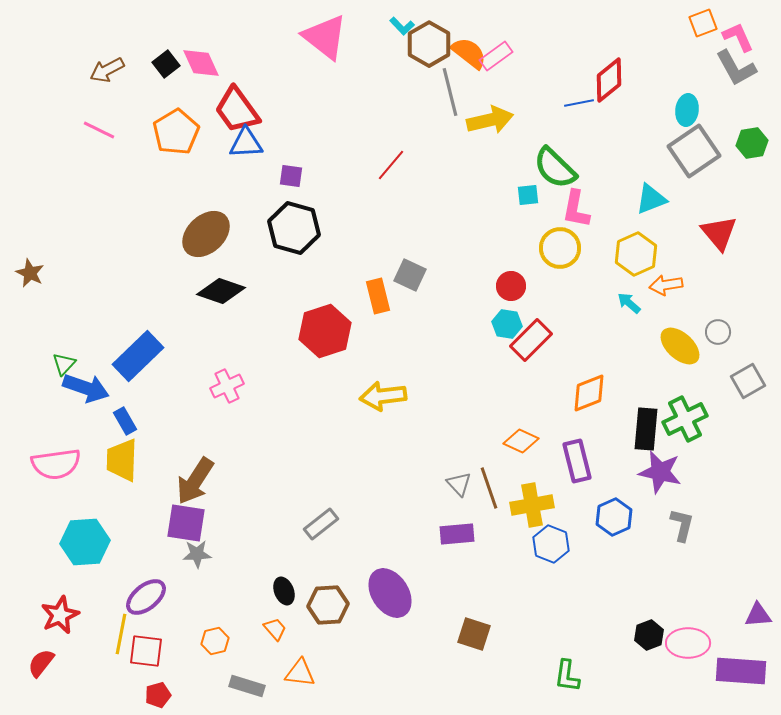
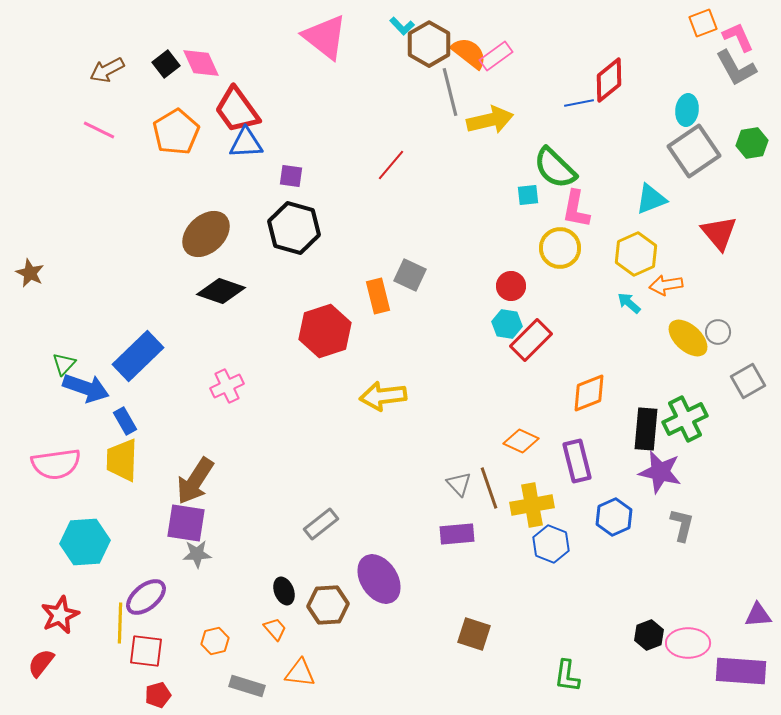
yellow ellipse at (680, 346): moved 8 px right, 8 px up
purple ellipse at (390, 593): moved 11 px left, 14 px up
yellow line at (121, 634): moved 1 px left, 11 px up; rotated 9 degrees counterclockwise
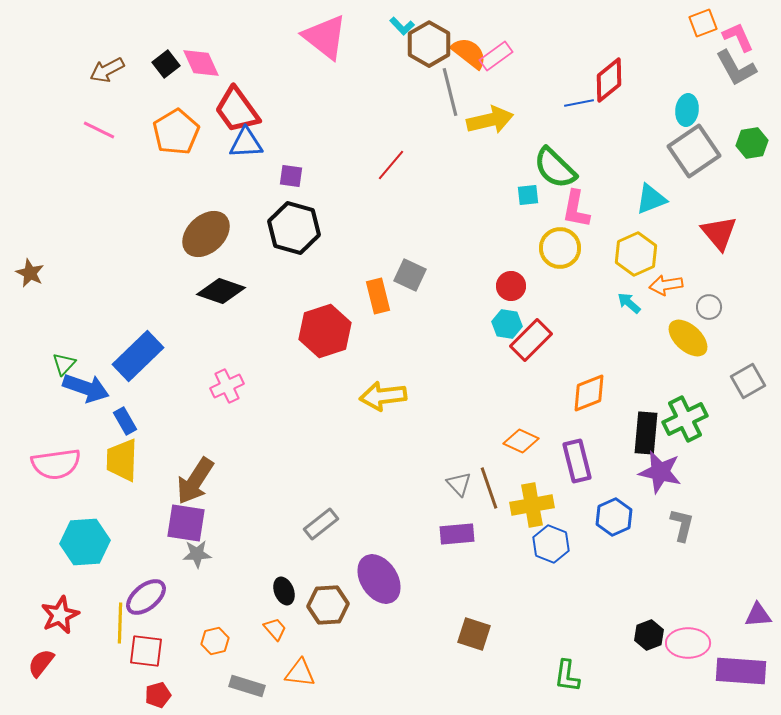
gray circle at (718, 332): moved 9 px left, 25 px up
black rectangle at (646, 429): moved 4 px down
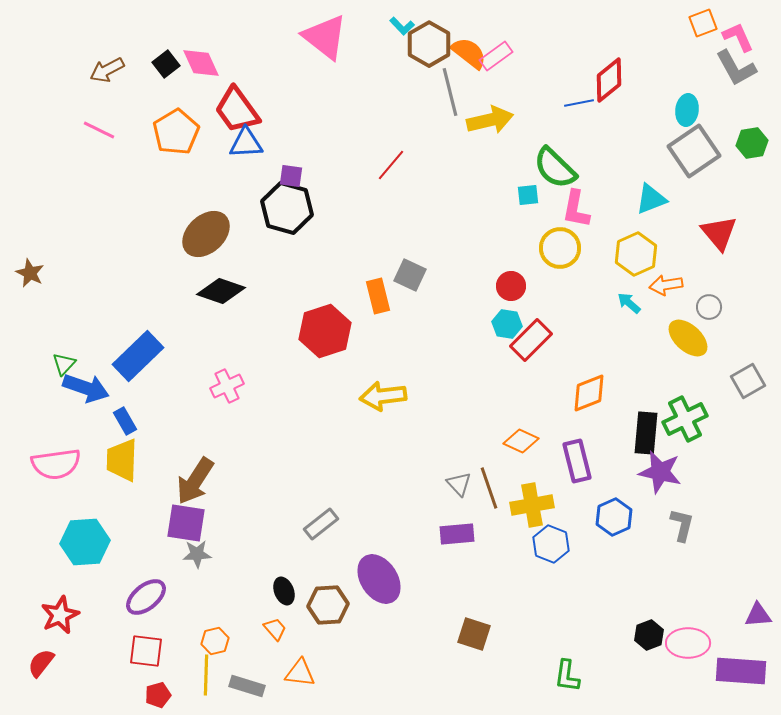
black hexagon at (294, 228): moved 7 px left, 20 px up
yellow line at (120, 623): moved 86 px right, 52 px down
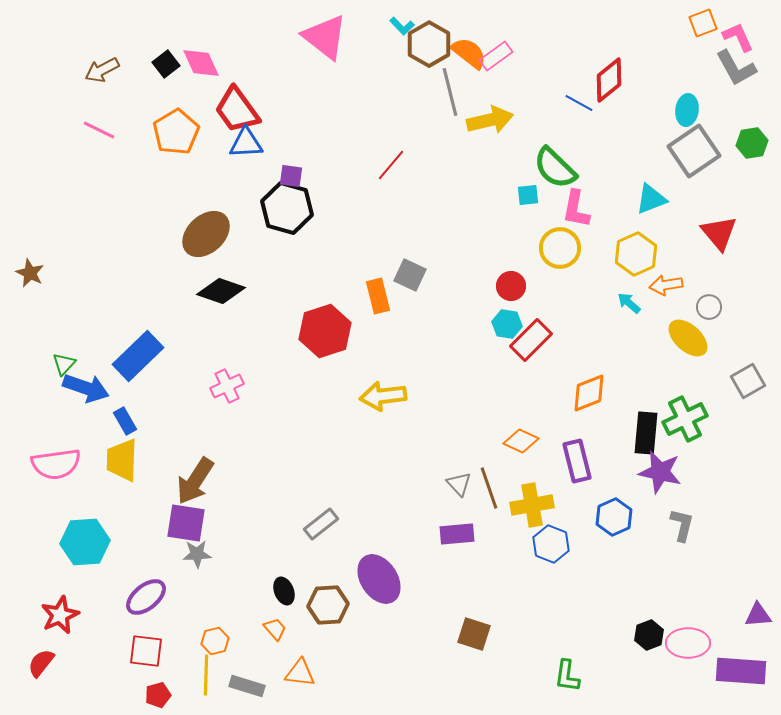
brown arrow at (107, 70): moved 5 px left
blue line at (579, 103): rotated 40 degrees clockwise
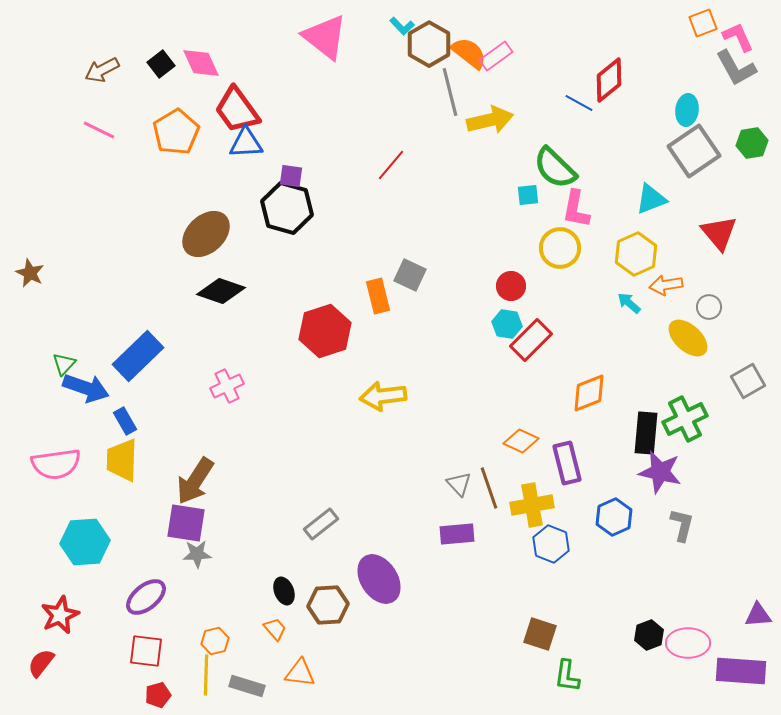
black square at (166, 64): moved 5 px left
purple rectangle at (577, 461): moved 10 px left, 2 px down
brown square at (474, 634): moved 66 px right
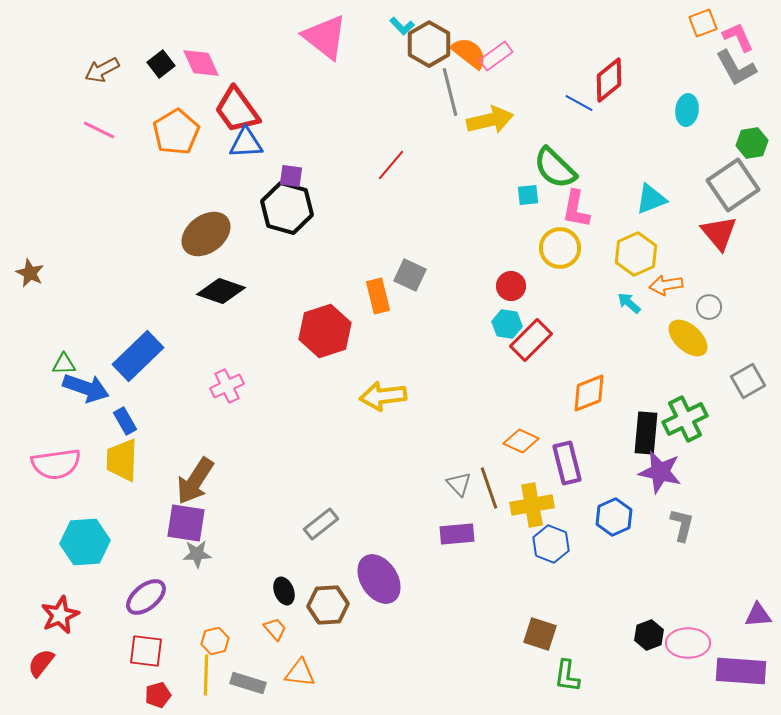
gray square at (694, 151): moved 39 px right, 34 px down
brown ellipse at (206, 234): rotated 6 degrees clockwise
green triangle at (64, 364): rotated 45 degrees clockwise
gray rectangle at (247, 686): moved 1 px right, 3 px up
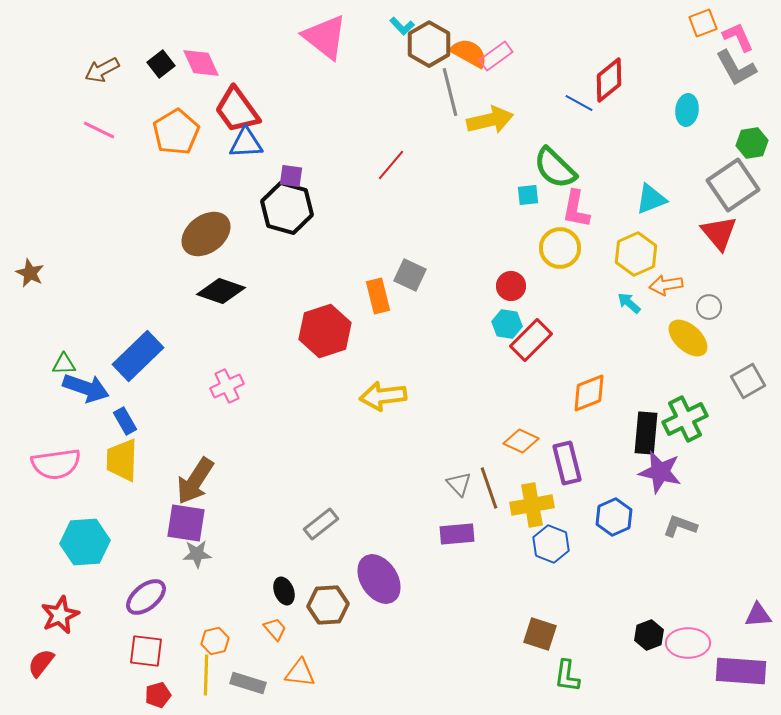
orange semicircle at (469, 53): rotated 9 degrees counterclockwise
gray L-shape at (682, 525): moved 2 px left, 1 px down; rotated 84 degrees counterclockwise
